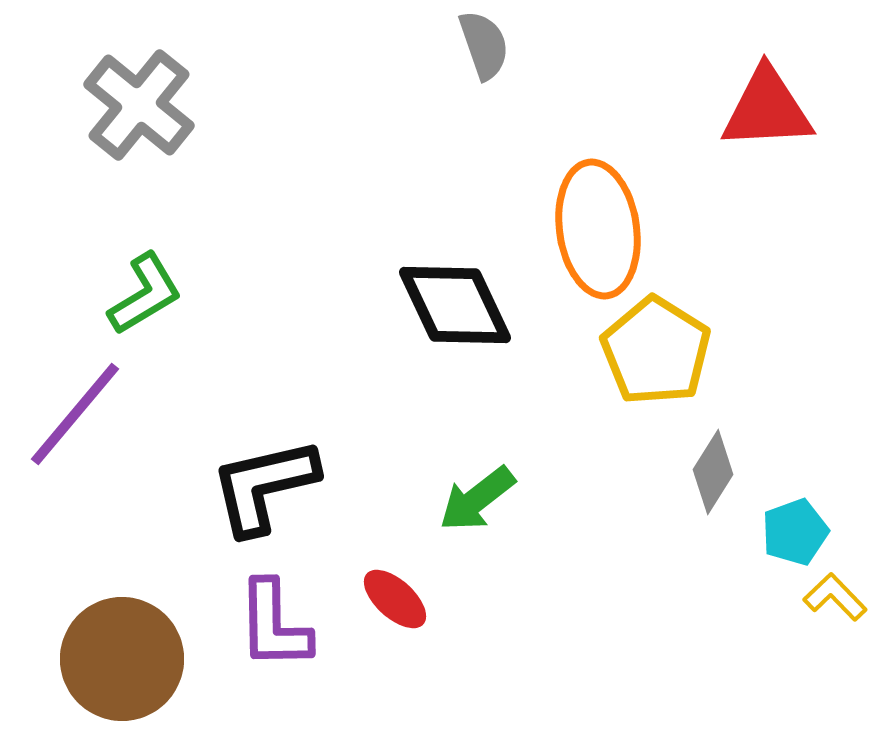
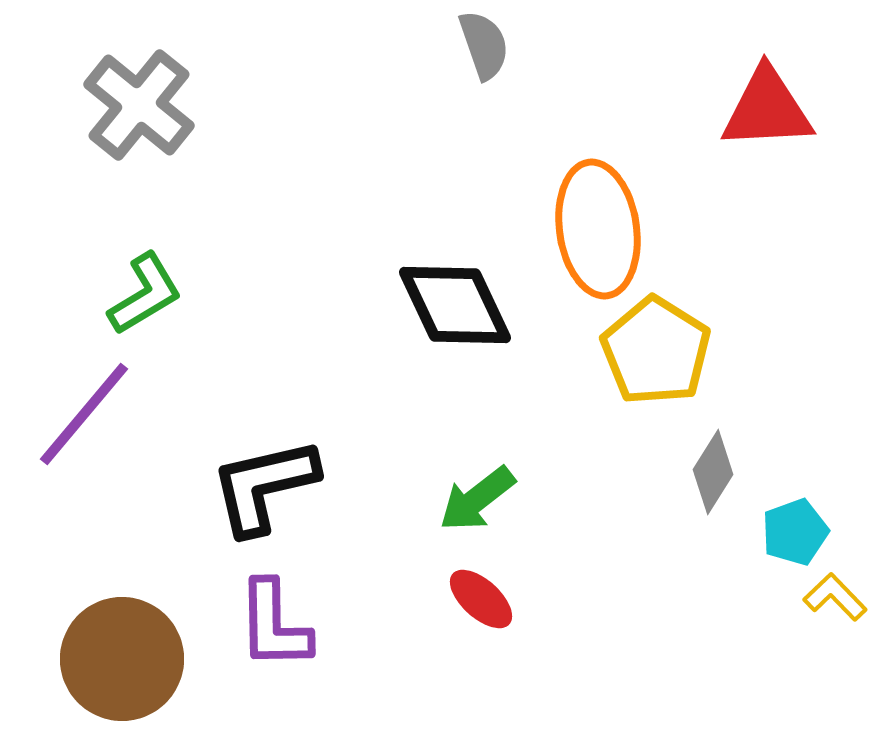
purple line: moved 9 px right
red ellipse: moved 86 px right
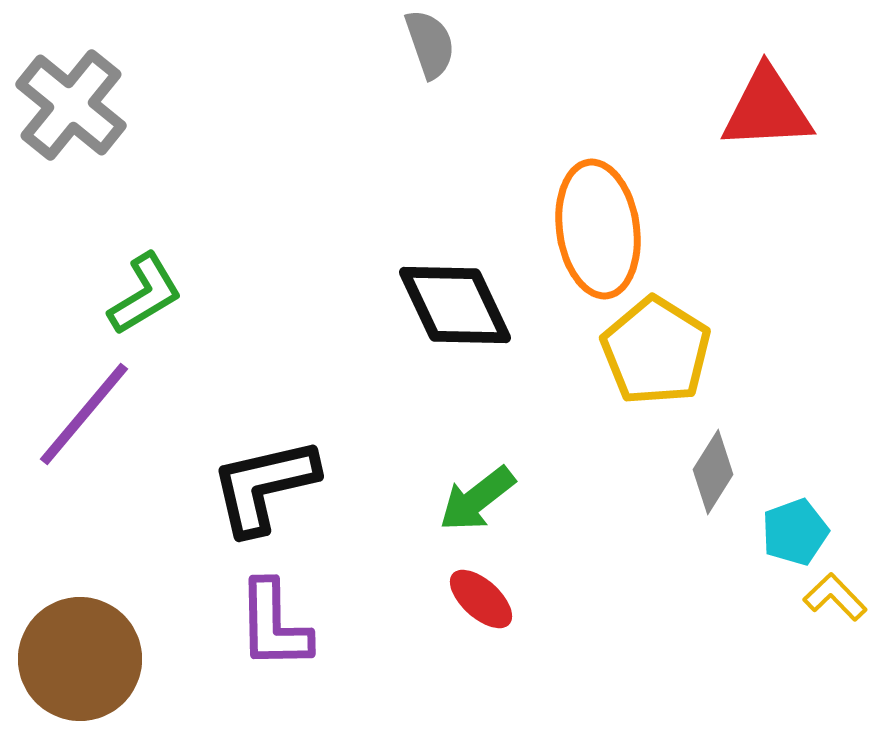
gray semicircle: moved 54 px left, 1 px up
gray cross: moved 68 px left
brown circle: moved 42 px left
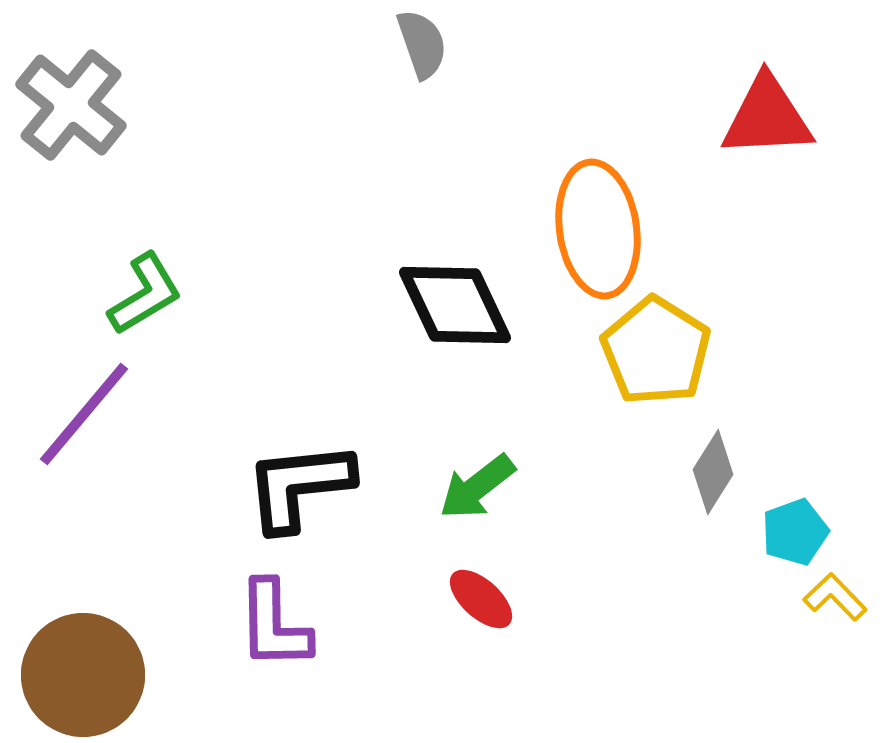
gray semicircle: moved 8 px left
red triangle: moved 8 px down
black L-shape: moved 35 px right; rotated 7 degrees clockwise
green arrow: moved 12 px up
brown circle: moved 3 px right, 16 px down
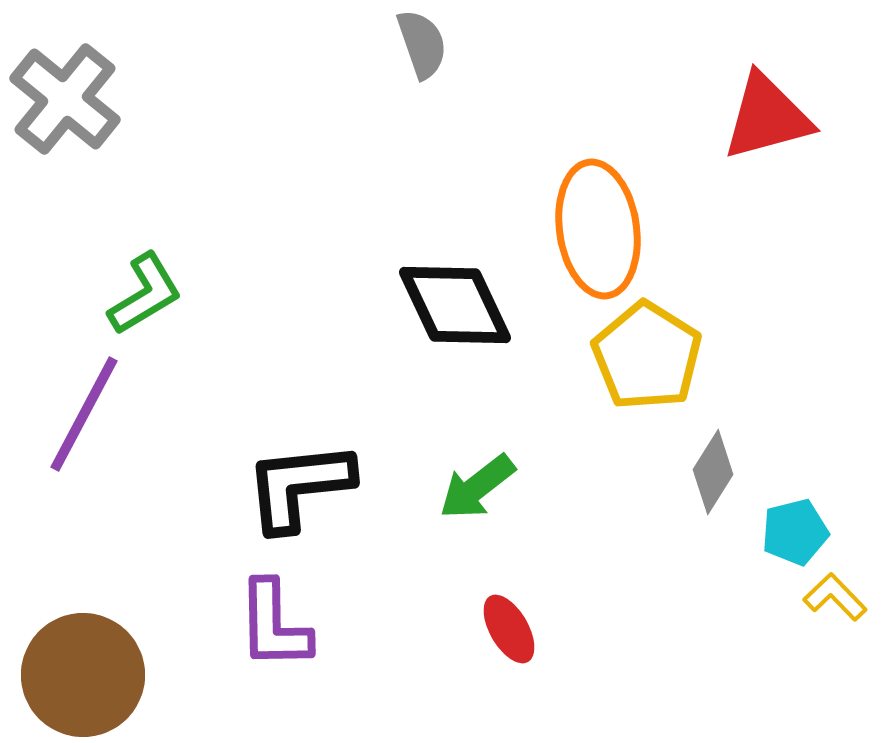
gray cross: moved 6 px left, 6 px up
red triangle: rotated 12 degrees counterclockwise
yellow pentagon: moved 9 px left, 5 px down
purple line: rotated 12 degrees counterclockwise
cyan pentagon: rotated 6 degrees clockwise
red ellipse: moved 28 px right, 30 px down; rotated 18 degrees clockwise
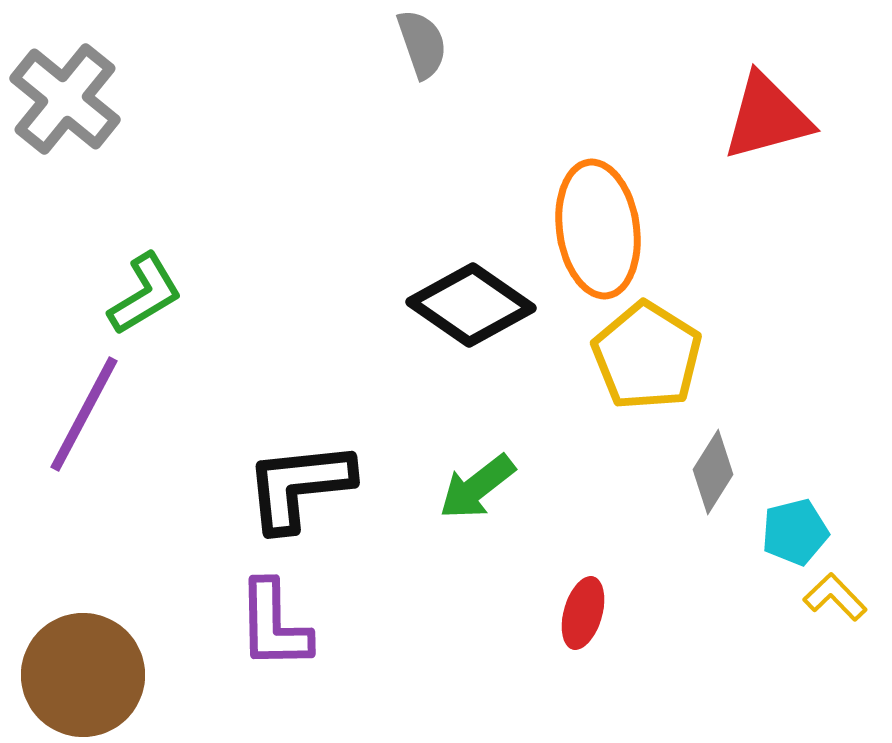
black diamond: moved 16 px right; rotated 30 degrees counterclockwise
red ellipse: moved 74 px right, 16 px up; rotated 46 degrees clockwise
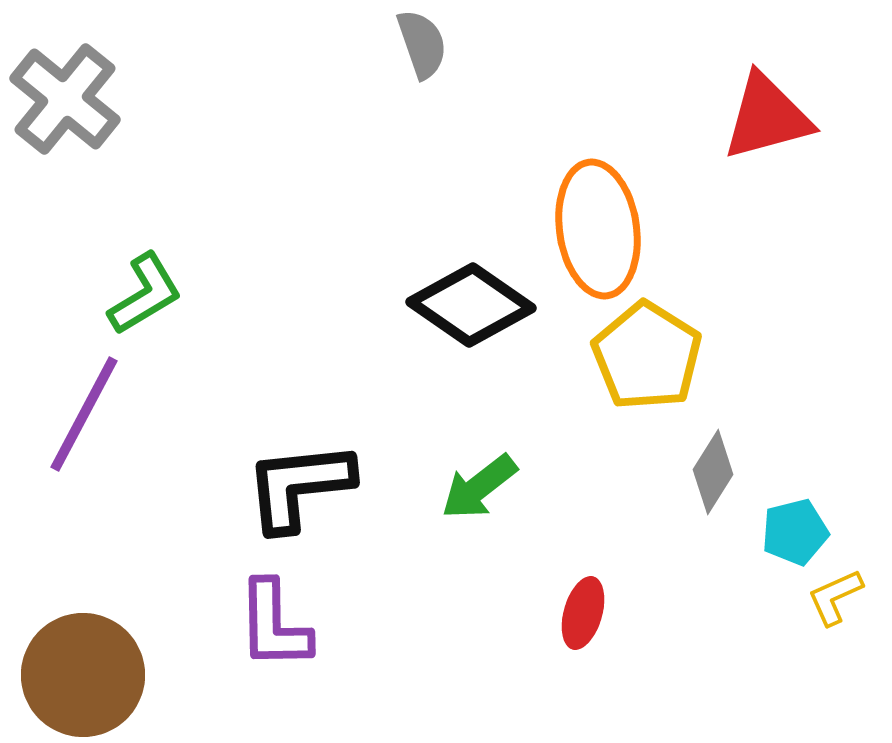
green arrow: moved 2 px right
yellow L-shape: rotated 70 degrees counterclockwise
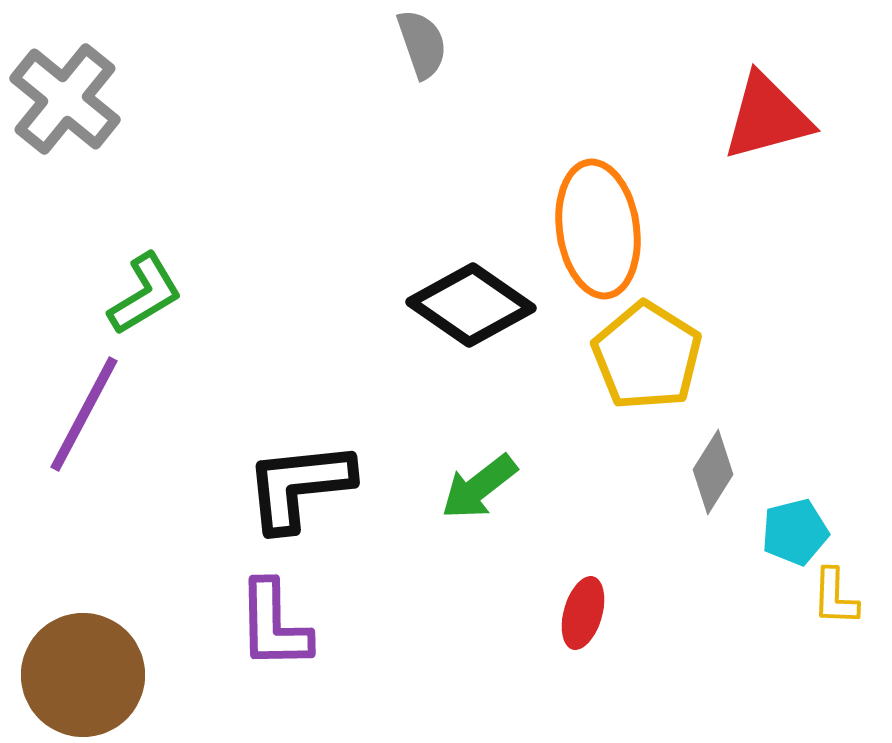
yellow L-shape: rotated 64 degrees counterclockwise
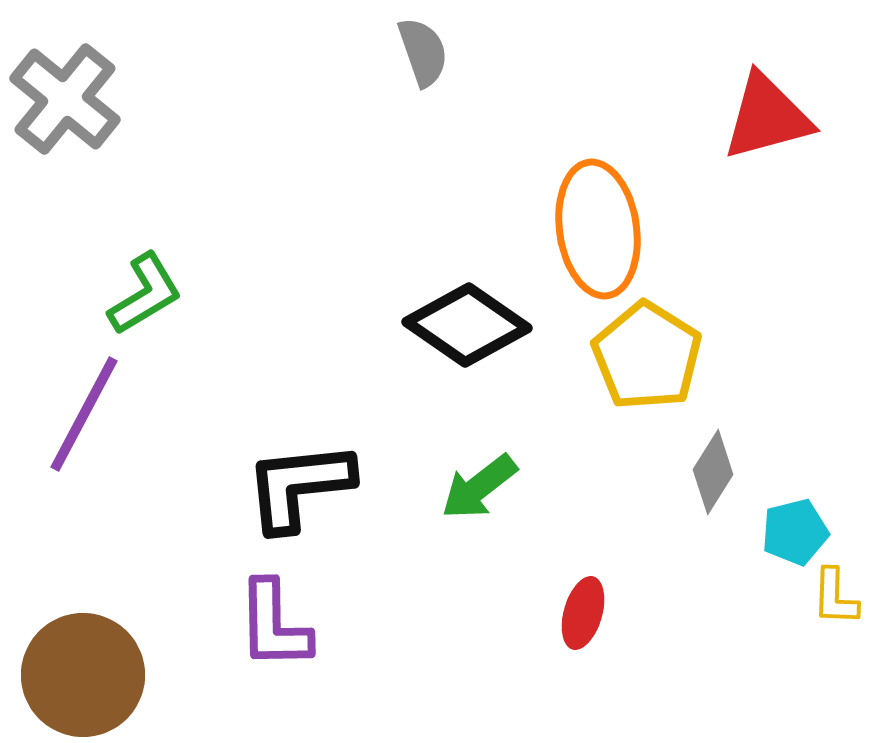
gray semicircle: moved 1 px right, 8 px down
black diamond: moved 4 px left, 20 px down
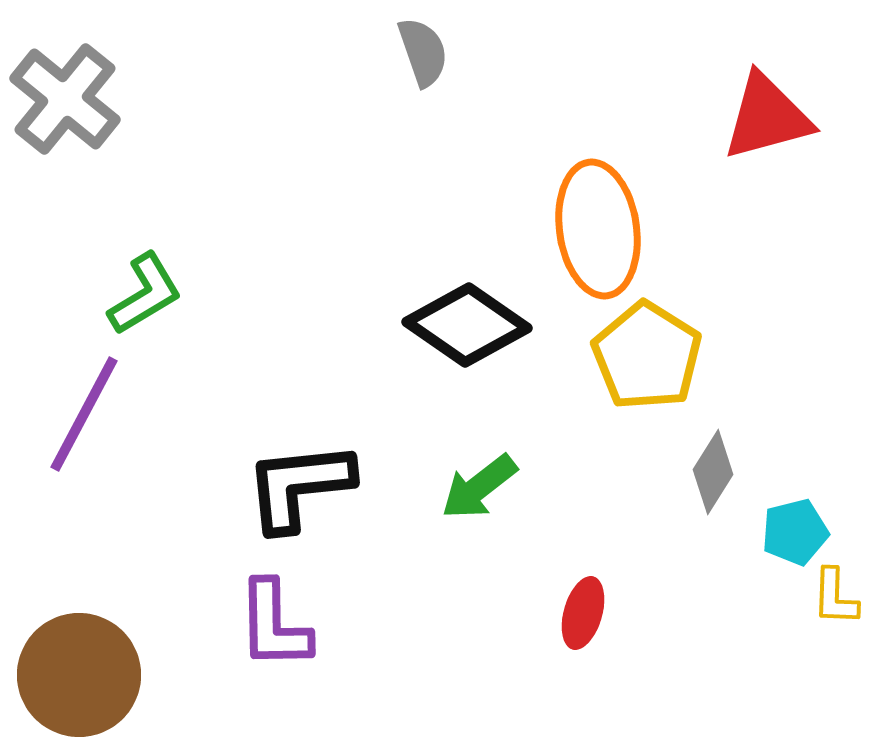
brown circle: moved 4 px left
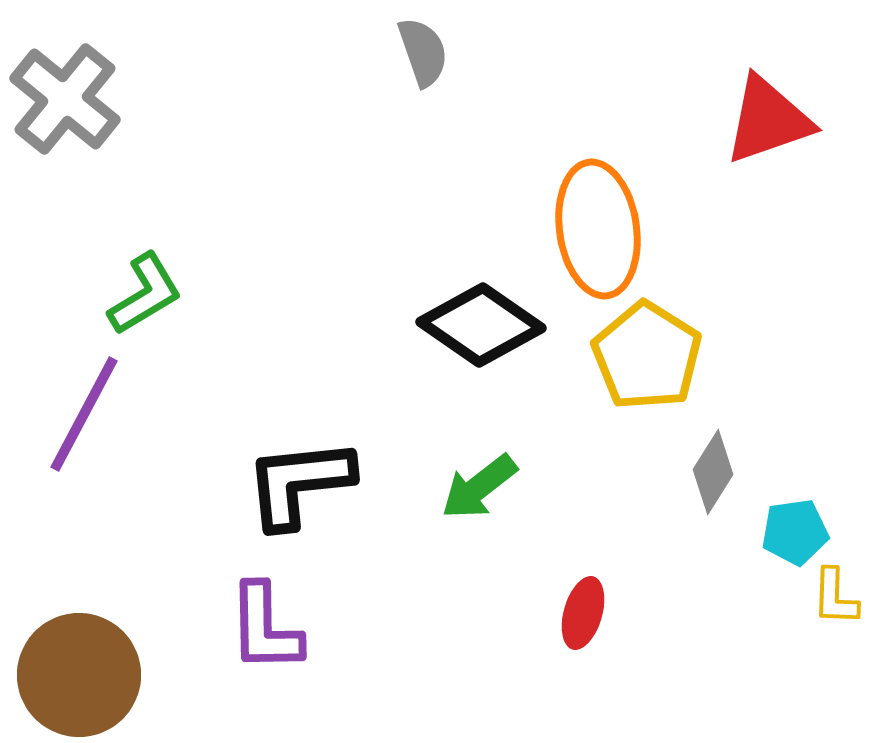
red triangle: moved 1 px right, 3 px down; rotated 4 degrees counterclockwise
black diamond: moved 14 px right
black L-shape: moved 3 px up
cyan pentagon: rotated 6 degrees clockwise
purple L-shape: moved 9 px left, 3 px down
